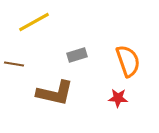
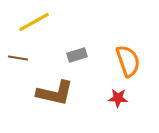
brown line: moved 4 px right, 6 px up
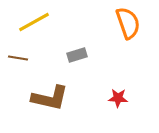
orange semicircle: moved 38 px up
brown L-shape: moved 5 px left, 5 px down
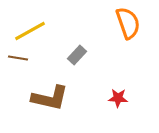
yellow line: moved 4 px left, 9 px down
gray rectangle: rotated 30 degrees counterclockwise
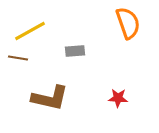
gray rectangle: moved 2 px left, 4 px up; rotated 42 degrees clockwise
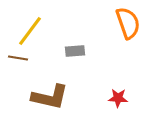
yellow line: rotated 24 degrees counterclockwise
brown L-shape: moved 1 px up
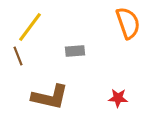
yellow line: moved 4 px up
brown line: moved 2 px up; rotated 60 degrees clockwise
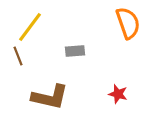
red star: moved 4 px up; rotated 12 degrees clockwise
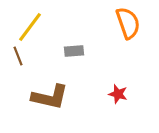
gray rectangle: moved 1 px left
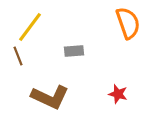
brown L-shape: rotated 12 degrees clockwise
